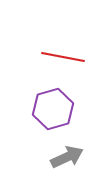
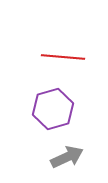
red line: rotated 6 degrees counterclockwise
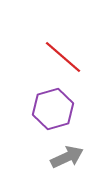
red line: rotated 36 degrees clockwise
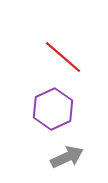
purple hexagon: rotated 9 degrees counterclockwise
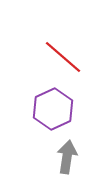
gray arrow: rotated 56 degrees counterclockwise
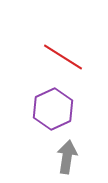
red line: rotated 9 degrees counterclockwise
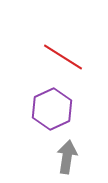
purple hexagon: moved 1 px left
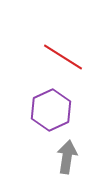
purple hexagon: moved 1 px left, 1 px down
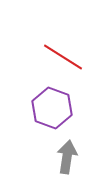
purple hexagon: moved 1 px right, 2 px up; rotated 15 degrees counterclockwise
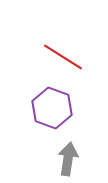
gray arrow: moved 1 px right, 2 px down
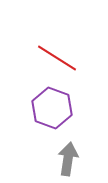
red line: moved 6 px left, 1 px down
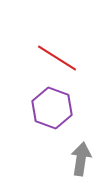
gray arrow: moved 13 px right
